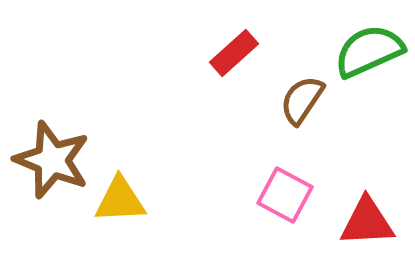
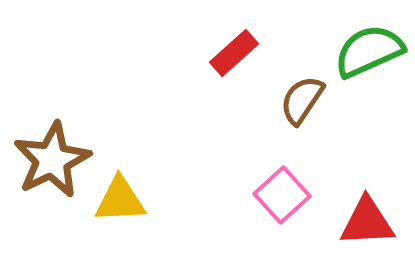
brown star: rotated 24 degrees clockwise
pink square: moved 3 px left; rotated 20 degrees clockwise
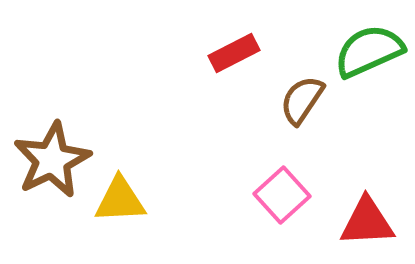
red rectangle: rotated 15 degrees clockwise
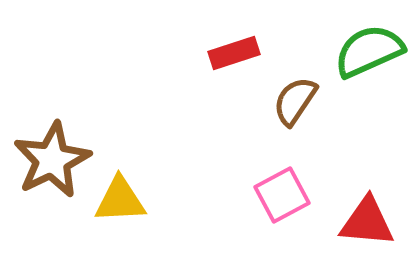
red rectangle: rotated 9 degrees clockwise
brown semicircle: moved 7 px left, 1 px down
pink square: rotated 14 degrees clockwise
red triangle: rotated 8 degrees clockwise
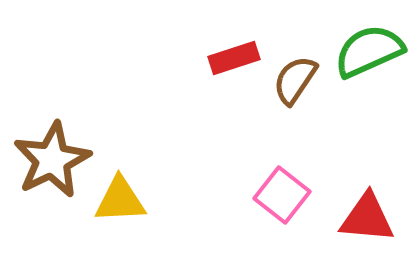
red rectangle: moved 5 px down
brown semicircle: moved 21 px up
pink square: rotated 24 degrees counterclockwise
red triangle: moved 4 px up
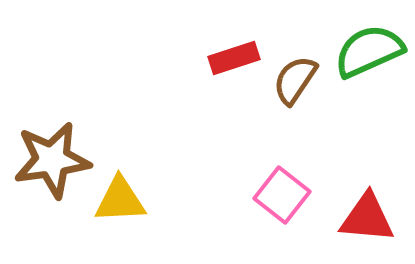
brown star: rotated 18 degrees clockwise
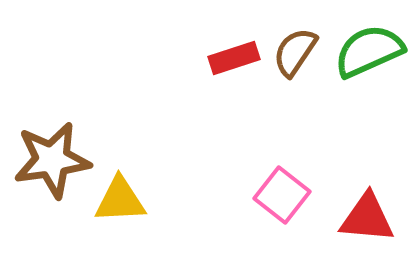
brown semicircle: moved 28 px up
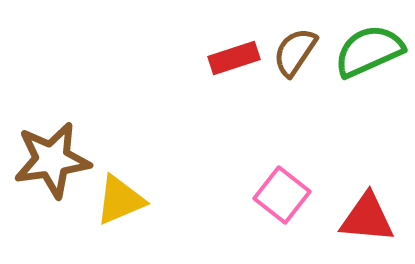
yellow triangle: rotated 20 degrees counterclockwise
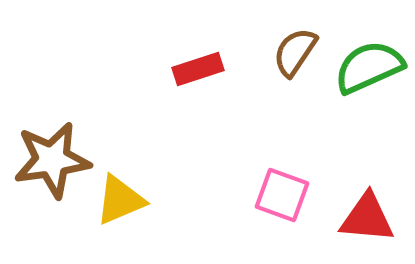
green semicircle: moved 16 px down
red rectangle: moved 36 px left, 11 px down
pink square: rotated 18 degrees counterclockwise
